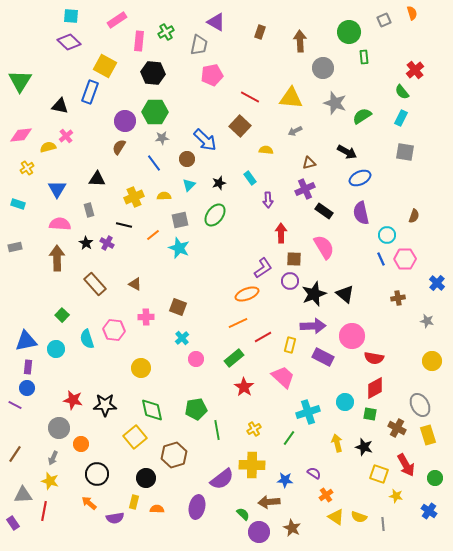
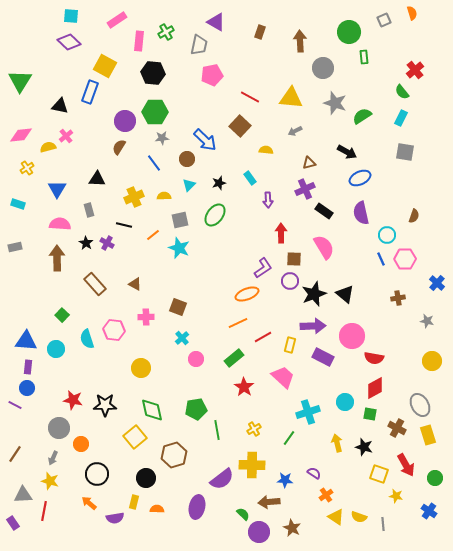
blue triangle at (26, 341): rotated 15 degrees clockwise
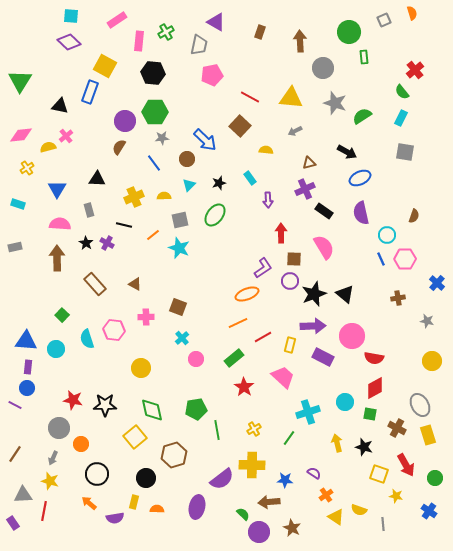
yellow semicircle at (359, 517): moved 7 px up
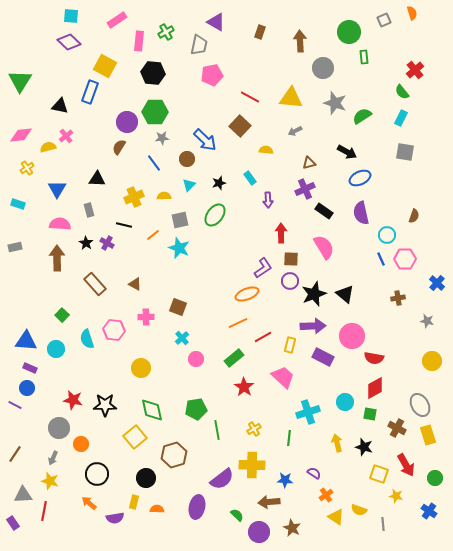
purple circle at (125, 121): moved 2 px right, 1 px down
brown square at (294, 259): moved 3 px left
purple rectangle at (28, 367): moved 2 px right, 1 px down; rotated 72 degrees counterclockwise
green line at (289, 438): rotated 28 degrees counterclockwise
green semicircle at (243, 514): moved 6 px left, 1 px down
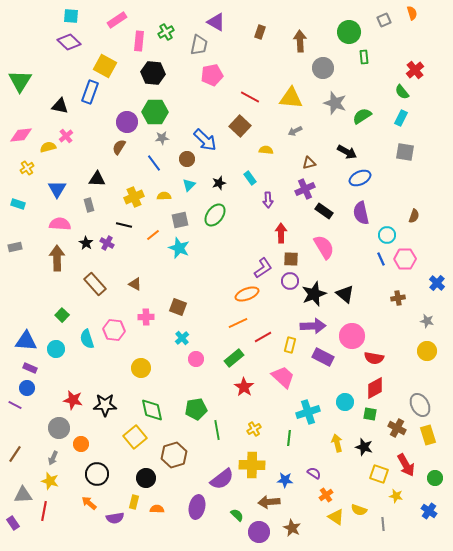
gray rectangle at (89, 210): moved 5 px up
yellow circle at (432, 361): moved 5 px left, 10 px up
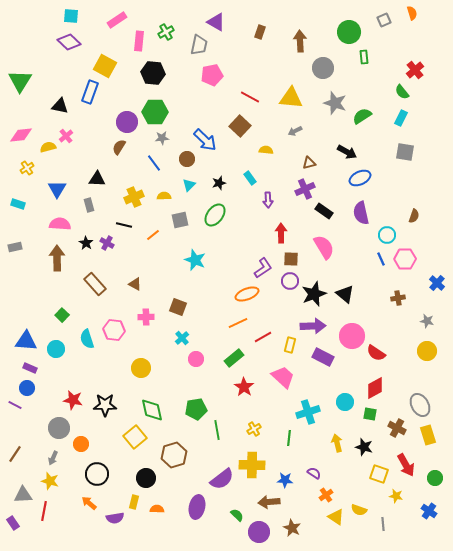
cyan star at (179, 248): moved 16 px right, 12 px down
red semicircle at (374, 358): moved 2 px right, 5 px up; rotated 24 degrees clockwise
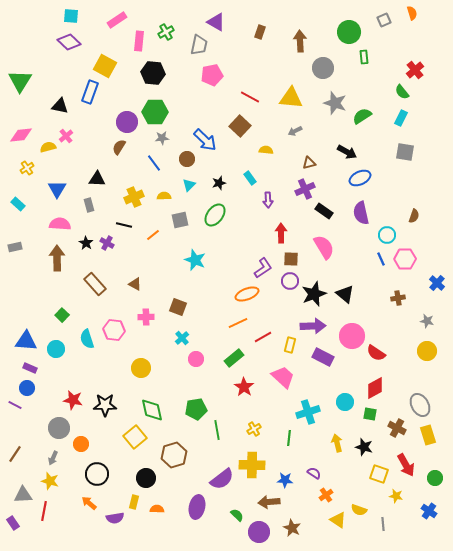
cyan rectangle at (18, 204): rotated 24 degrees clockwise
yellow triangle at (336, 517): moved 2 px right, 3 px down
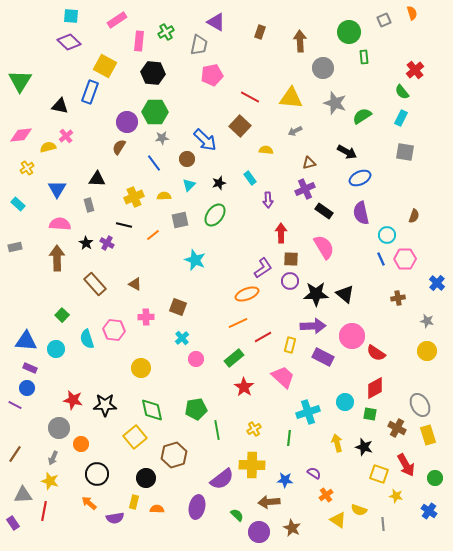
black star at (314, 294): moved 2 px right; rotated 20 degrees clockwise
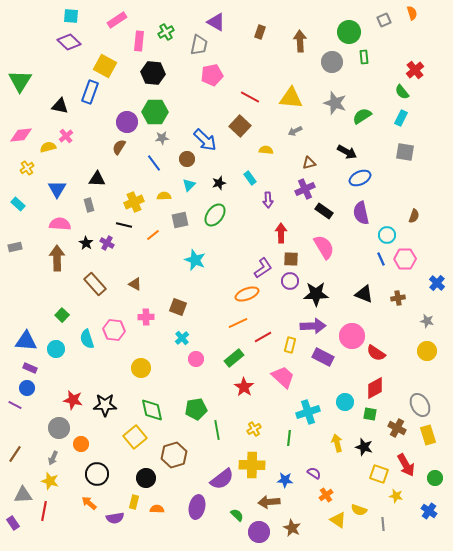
gray circle at (323, 68): moved 9 px right, 6 px up
yellow cross at (134, 197): moved 5 px down
black triangle at (345, 294): moved 19 px right; rotated 18 degrees counterclockwise
